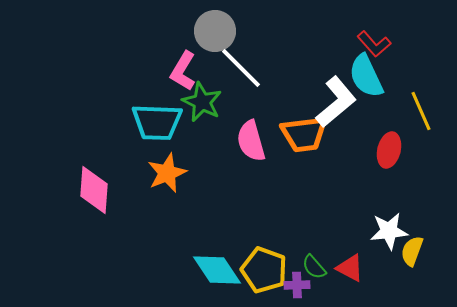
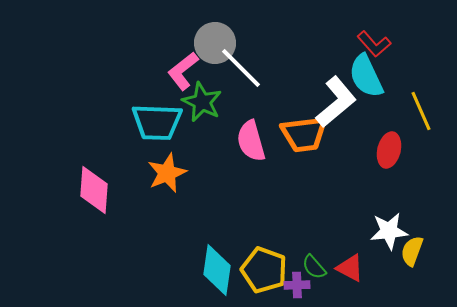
gray circle: moved 12 px down
pink L-shape: rotated 21 degrees clockwise
cyan diamond: rotated 42 degrees clockwise
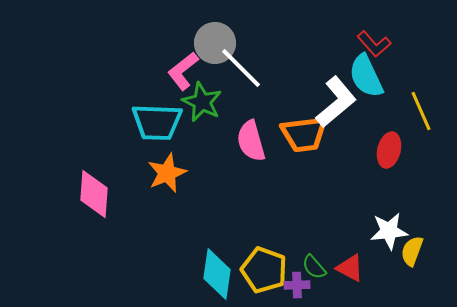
pink diamond: moved 4 px down
cyan diamond: moved 4 px down
